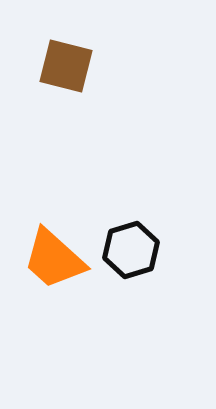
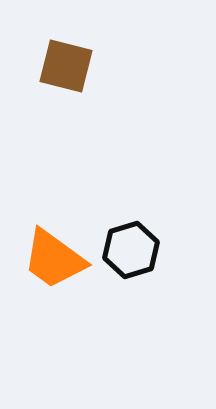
orange trapezoid: rotated 6 degrees counterclockwise
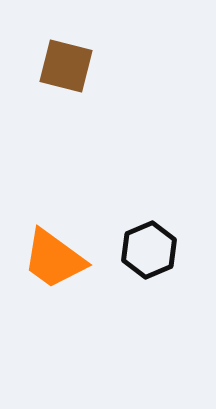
black hexagon: moved 18 px right; rotated 6 degrees counterclockwise
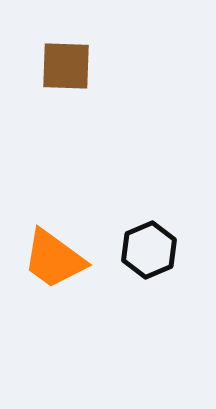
brown square: rotated 12 degrees counterclockwise
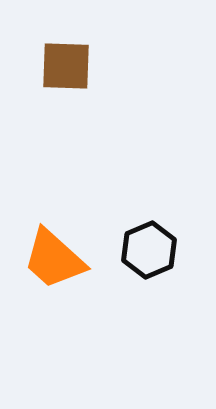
orange trapezoid: rotated 6 degrees clockwise
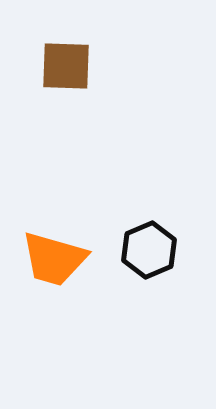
orange trapezoid: rotated 26 degrees counterclockwise
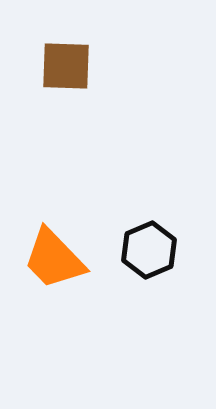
orange trapezoid: rotated 30 degrees clockwise
